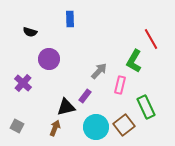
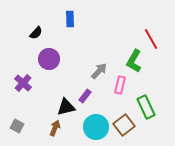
black semicircle: moved 6 px right, 1 px down; rotated 64 degrees counterclockwise
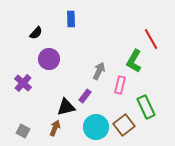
blue rectangle: moved 1 px right
gray arrow: rotated 18 degrees counterclockwise
gray square: moved 6 px right, 5 px down
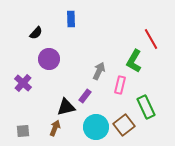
gray square: rotated 32 degrees counterclockwise
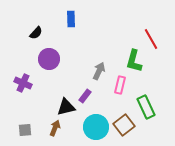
green L-shape: rotated 15 degrees counterclockwise
purple cross: rotated 18 degrees counterclockwise
gray square: moved 2 px right, 1 px up
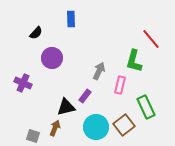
red line: rotated 10 degrees counterclockwise
purple circle: moved 3 px right, 1 px up
gray square: moved 8 px right, 6 px down; rotated 24 degrees clockwise
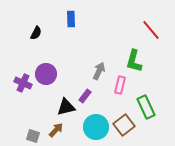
black semicircle: rotated 16 degrees counterclockwise
red line: moved 9 px up
purple circle: moved 6 px left, 16 px down
brown arrow: moved 1 px right, 2 px down; rotated 21 degrees clockwise
